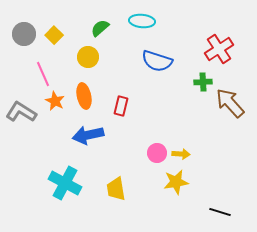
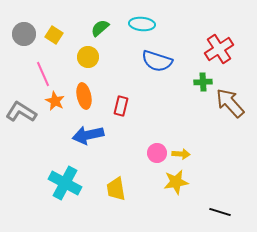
cyan ellipse: moved 3 px down
yellow square: rotated 12 degrees counterclockwise
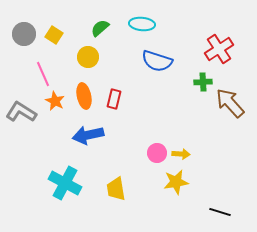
red rectangle: moved 7 px left, 7 px up
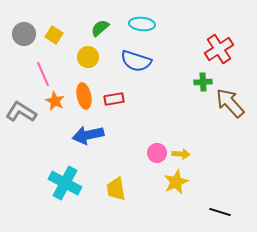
blue semicircle: moved 21 px left
red rectangle: rotated 66 degrees clockwise
yellow star: rotated 15 degrees counterclockwise
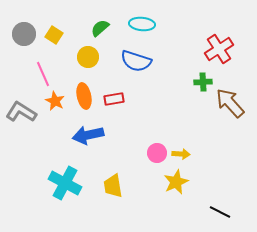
yellow trapezoid: moved 3 px left, 3 px up
black line: rotated 10 degrees clockwise
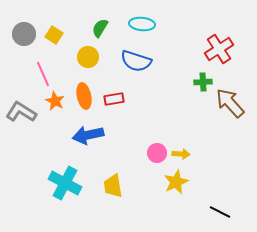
green semicircle: rotated 18 degrees counterclockwise
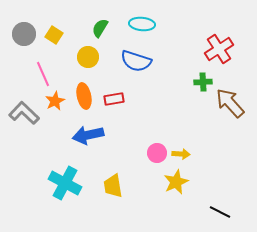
orange star: rotated 18 degrees clockwise
gray L-shape: moved 3 px right, 1 px down; rotated 12 degrees clockwise
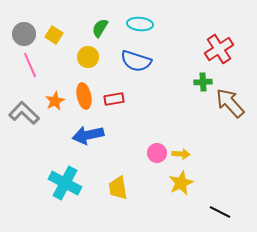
cyan ellipse: moved 2 px left
pink line: moved 13 px left, 9 px up
yellow star: moved 5 px right, 1 px down
yellow trapezoid: moved 5 px right, 2 px down
